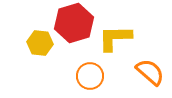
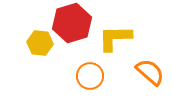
red hexagon: moved 2 px left
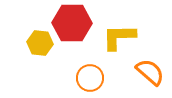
red hexagon: rotated 18 degrees clockwise
yellow L-shape: moved 4 px right, 1 px up
orange circle: moved 2 px down
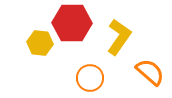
yellow L-shape: rotated 126 degrees clockwise
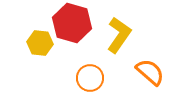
red hexagon: rotated 15 degrees clockwise
yellow L-shape: moved 2 px up
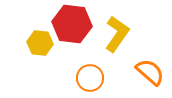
red hexagon: moved 1 px down; rotated 9 degrees counterclockwise
yellow L-shape: moved 2 px left, 1 px up
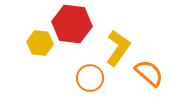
yellow L-shape: moved 1 px right, 14 px down
orange semicircle: moved 1 px left, 1 px down
